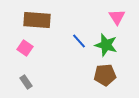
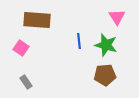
blue line: rotated 35 degrees clockwise
pink square: moved 4 px left
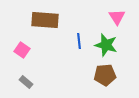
brown rectangle: moved 8 px right
pink square: moved 1 px right, 2 px down
gray rectangle: rotated 16 degrees counterclockwise
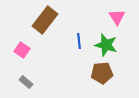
brown rectangle: rotated 56 degrees counterclockwise
brown pentagon: moved 3 px left, 2 px up
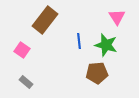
brown pentagon: moved 5 px left
